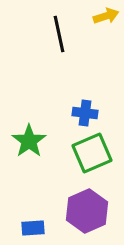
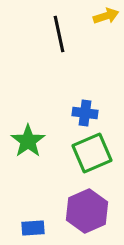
green star: moved 1 px left
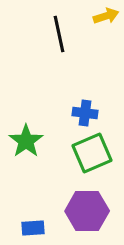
green star: moved 2 px left
purple hexagon: rotated 24 degrees clockwise
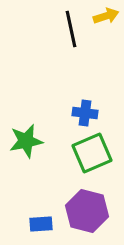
black line: moved 12 px right, 5 px up
green star: rotated 24 degrees clockwise
purple hexagon: rotated 15 degrees clockwise
blue rectangle: moved 8 px right, 4 px up
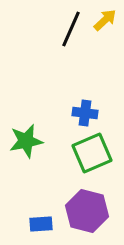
yellow arrow: moved 1 px left, 4 px down; rotated 25 degrees counterclockwise
black line: rotated 36 degrees clockwise
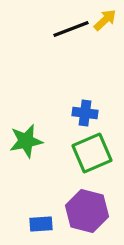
black line: rotated 45 degrees clockwise
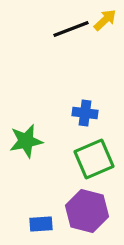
green square: moved 2 px right, 6 px down
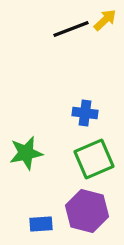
green star: moved 12 px down
